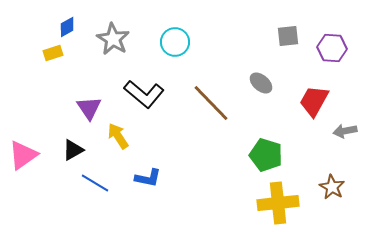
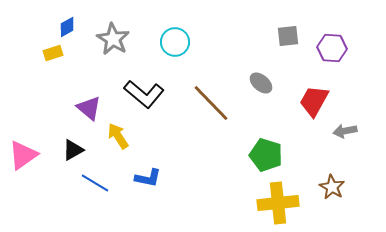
purple triangle: rotated 16 degrees counterclockwise
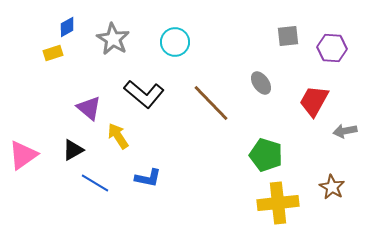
gray ellipse: rotated 15 degrees clockwise
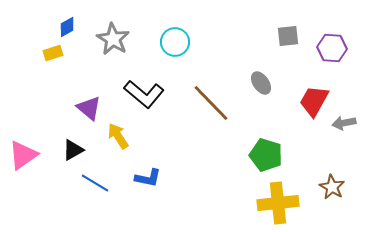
gray arrow: moved 1 px left, 8 px up
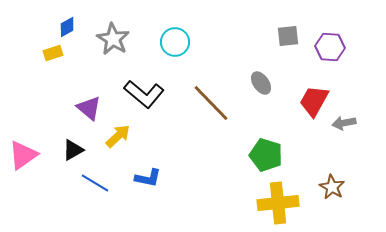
purple hexagon: moved 2 px left, 1 px up
yellow arrow: rotated 80 degrees clockwise
